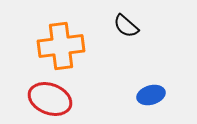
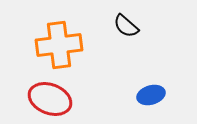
orange cross: moved 2 px left, 1 px up
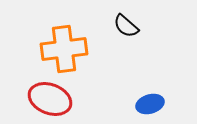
orange cross: moved 5 px right, 4 px down
blue ellipse: moved 1 px left, 9 px down
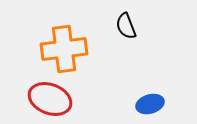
black semicircle: rotated 28 degrees clockwise
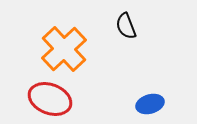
orange cross: rotated 36 degrees counterclockwise
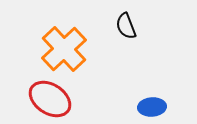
red ellipse: rotated 12 degrees clockwise
blue ellipse: moved 2 px right, 3 px down; rotated 12 degrees clockwise
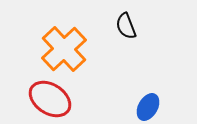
blue ellipse: moved 4 px left; rotated 56 degrees counterclockwise
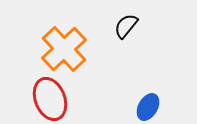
black semicircle: rotated 60 degrees clockwise
red ellipse: rotated 36 degrees clockwise
